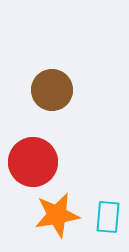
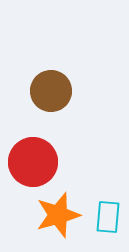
brown circle: moved 1 px left, 1 px down
orange star: moved 1 px right; rotated 6 degrees counterclockwise
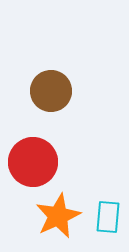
orange star: moved 1 px down; rotated 9 degrees counterclockwise
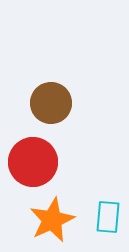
brown circle: moved 12 px down
orange star: moved 6 px left, 4 px down
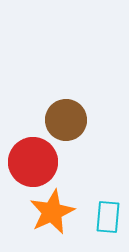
brown circle: moved 15 px right, 17 px down
orange star: moved 8 px up
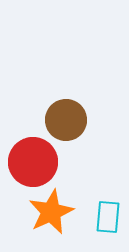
orange star: moved 1 px left
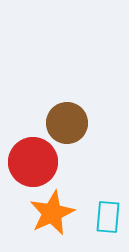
brown circle: moved 1 px right, 3 px down
orange star: moved 1 px right, 1 px down
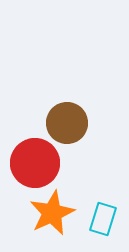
red circle: moved 2 px right, 1 px down
cyan rectangle: moved 5 px left, 2 px down; rotated 12 degrees clockwise
